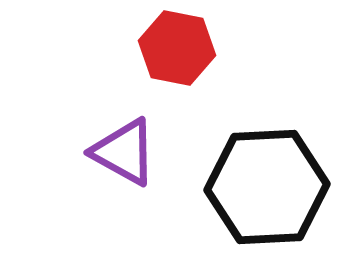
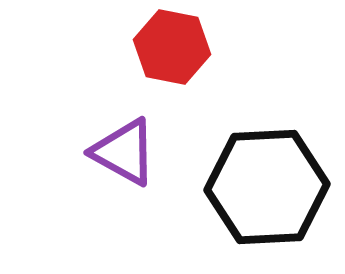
red hexagon: moved 5 px left, 1 px up
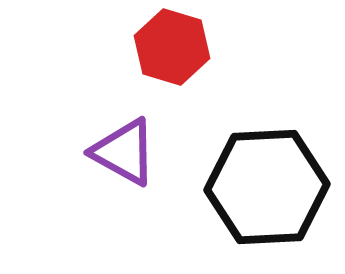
red hexagon: rotated 6 degrees clockwise
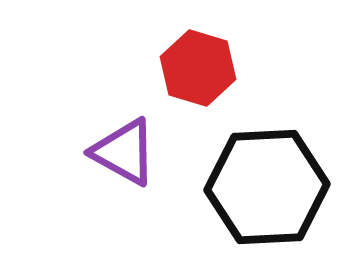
red hexagon: moved 26 px right, 21 px down
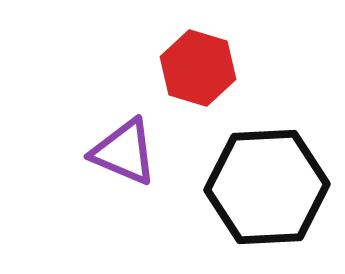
purple triangle: rotated 6 degrees counterclockwise
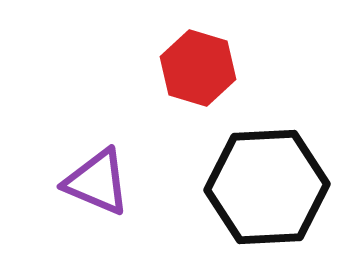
purple triangle: moved 27 px left, 30 px down
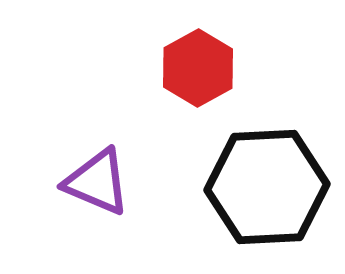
red hexagon: rotated 14 degrees clockwise
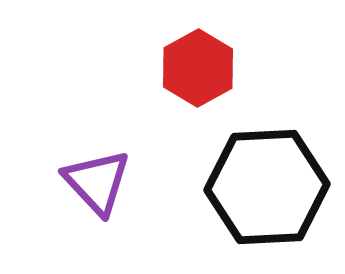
purple triangle: rotated 24 degrees clockwise
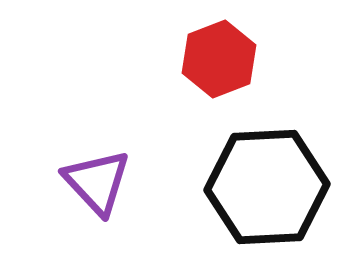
red hexagon: moved 21 px right, 9 px up; rotated 8 degrees clockwise
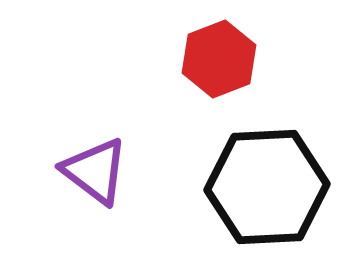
purple triangle: moved 2 px left, 11 px up; rotated 10 degrees counterclockwise
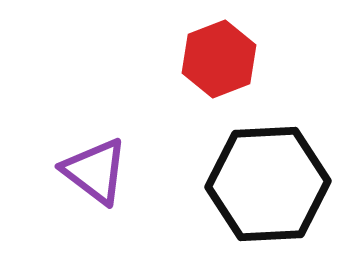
black hexagon: moved 1 px right, 3 px up
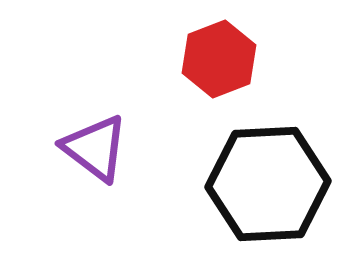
purple triangle: moved 23 px up
